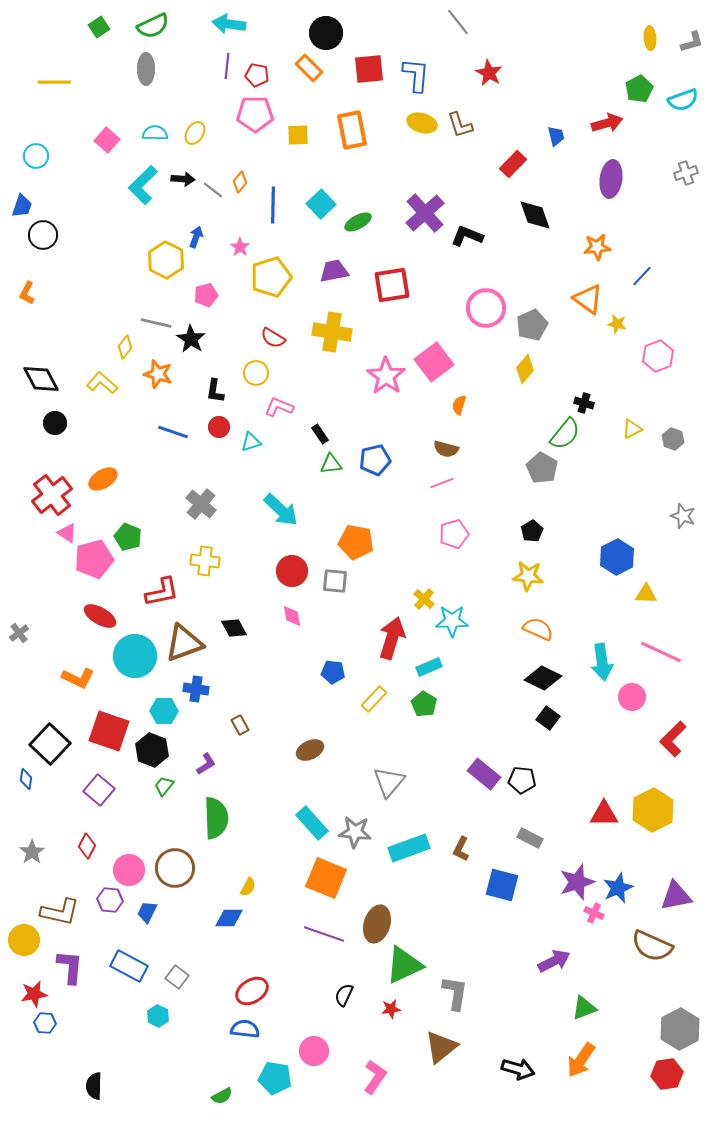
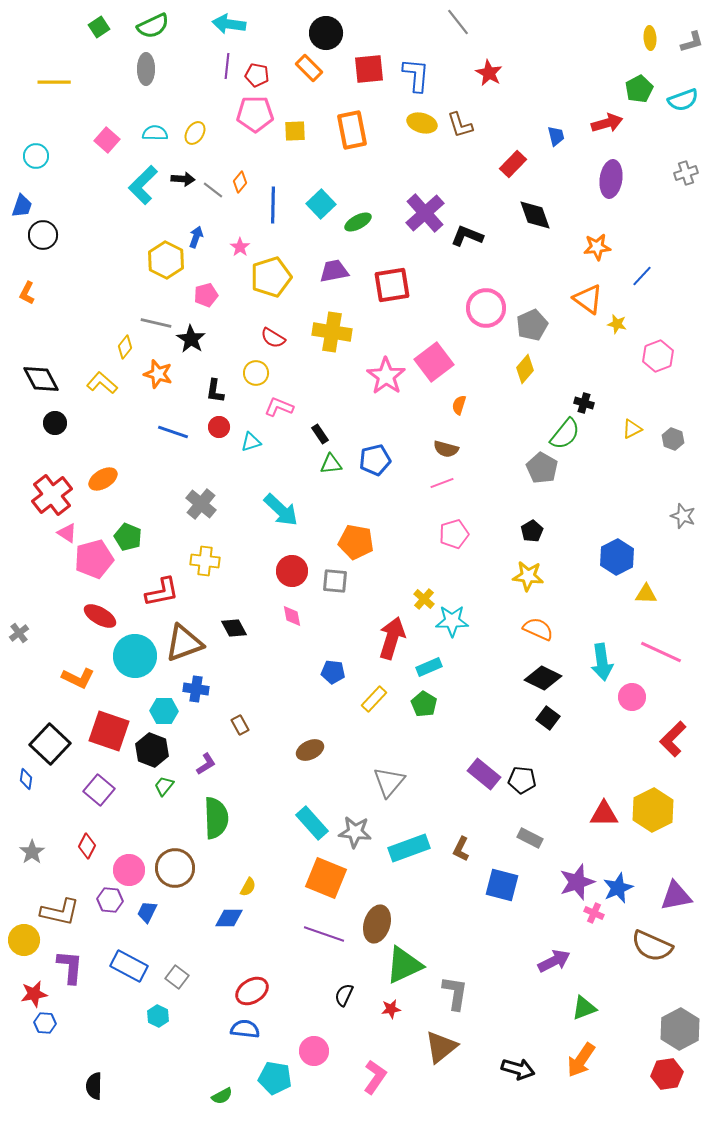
yellow square at (298, 135): moved 3 px left, 4 px up
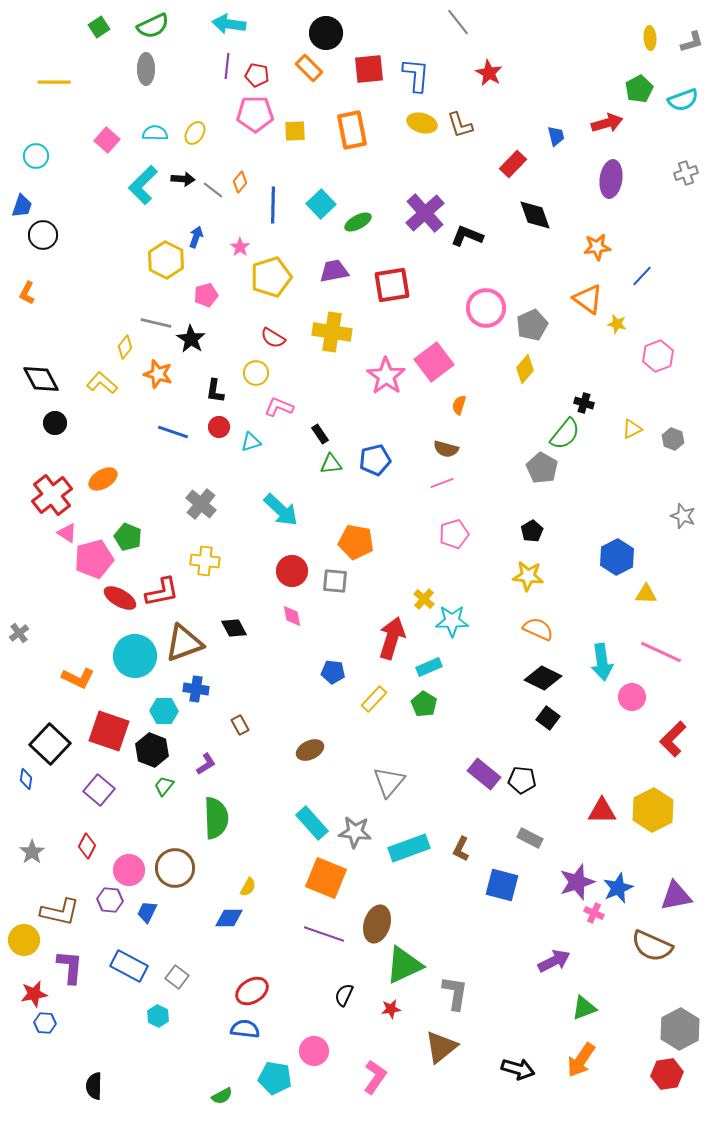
red ellipse at (100, 616): moved 20 px right, 18 px up
red triangle at (604, 814): moved 2 px left, 3 px up
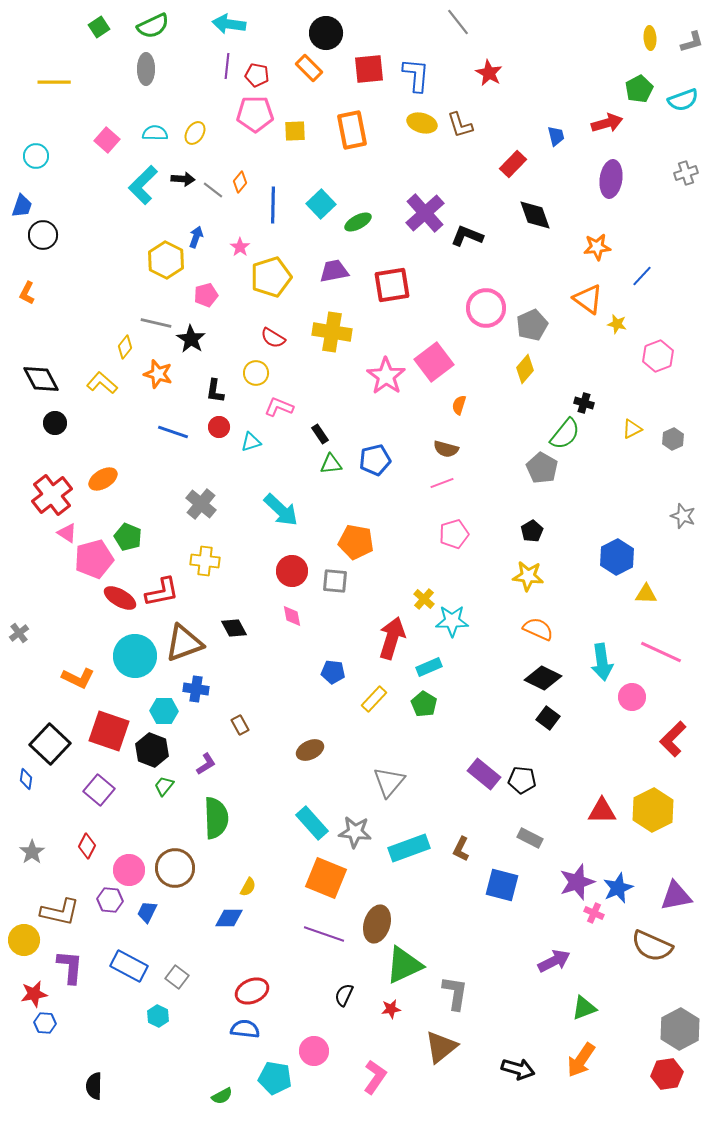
gray hexagon at (673, 439): rotated 15 degrees clockwise
red ellipse at (252, 991): rotated 8 degrees clockwise
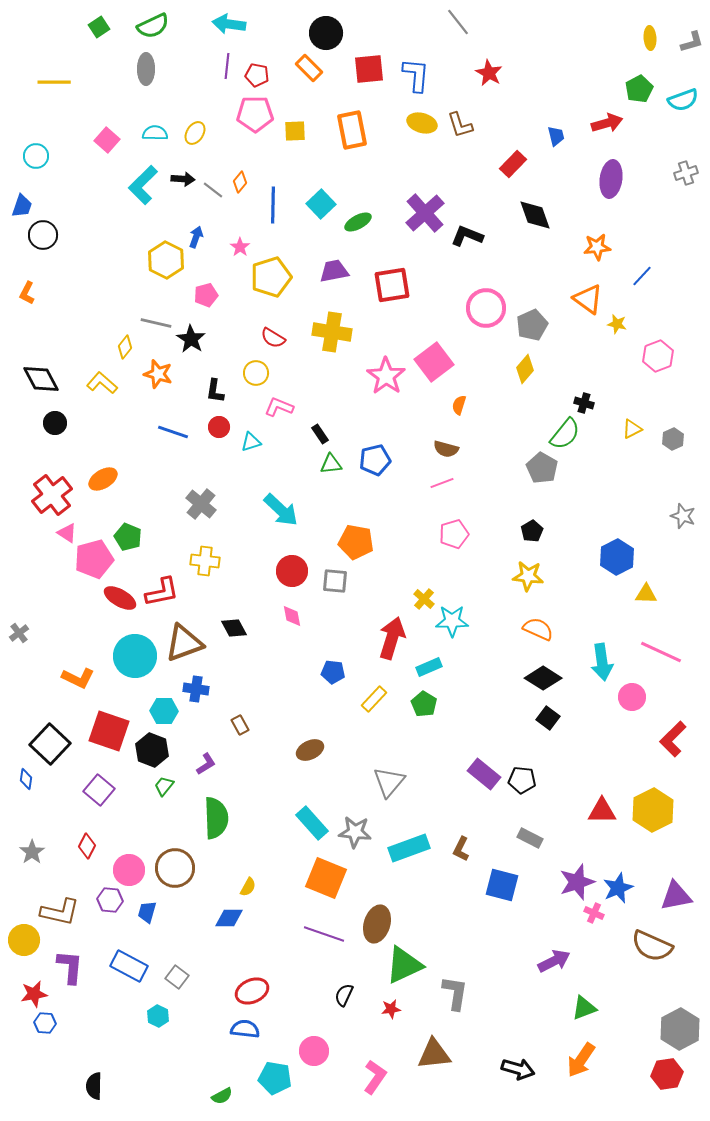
black diamond at (543, 678): rotated 6 degrees clockwise
blue trapezoid at (147, 912): rotated 10 degrees counterclockwise
brown triangle at (441, 1047): moved 7 px left, 7 px down; rotated 33 degrees clockwise
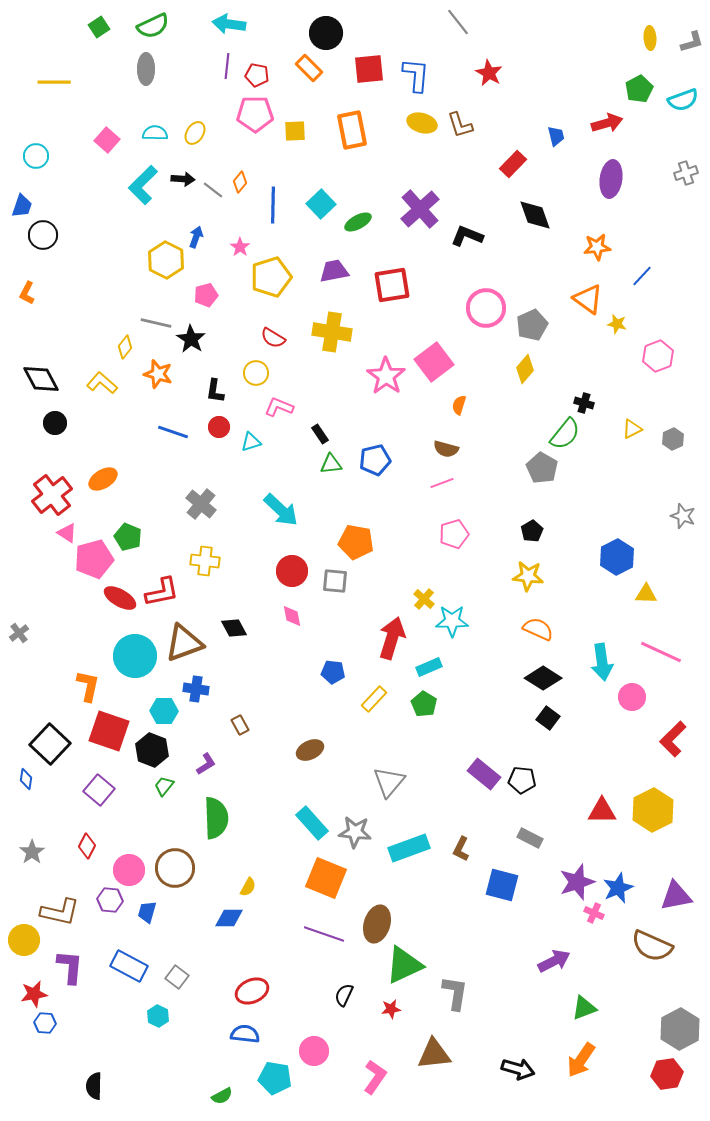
purple cross at (425, 213): moved 5 px left, 4 px up
orange L-shape at (78, 678): moved 10 px right, 8 px down; rotated 104 degrees counterclockwise
blue semicircle at (245, 1029): moved 5 px down
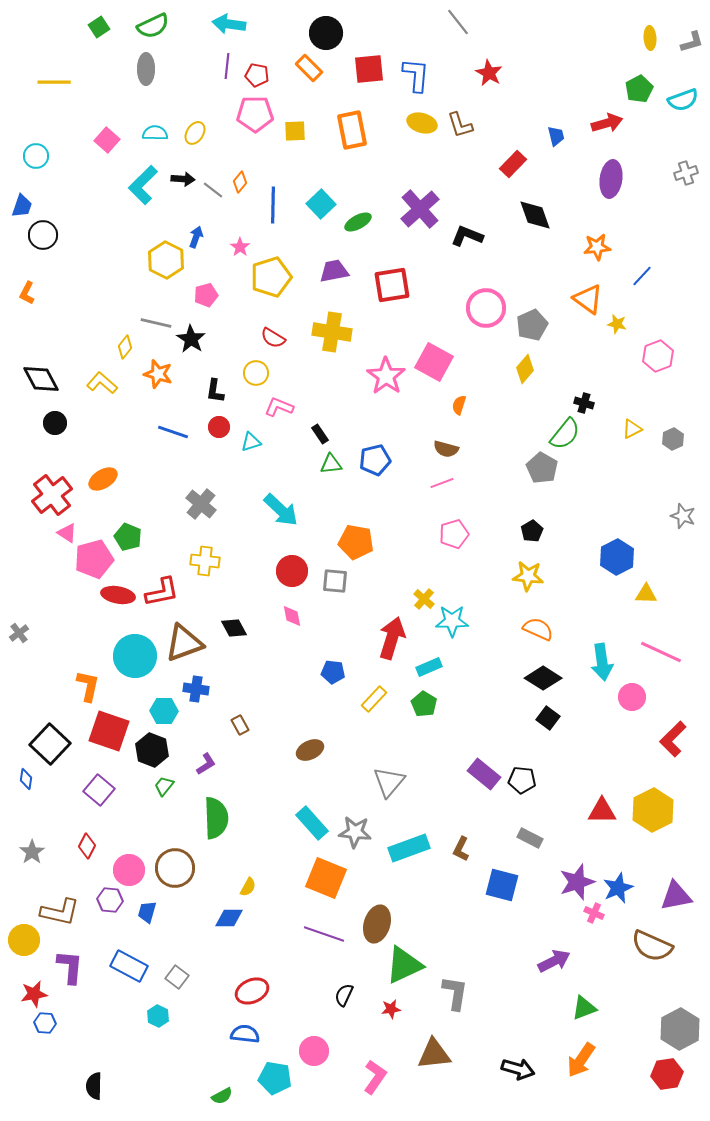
pink square at (434, 362): rotated 24 degrees counterclockwise
red ellipse at (120, 598): moved 2 px left, 3 px up; rotated 20 degrees counterclockwise
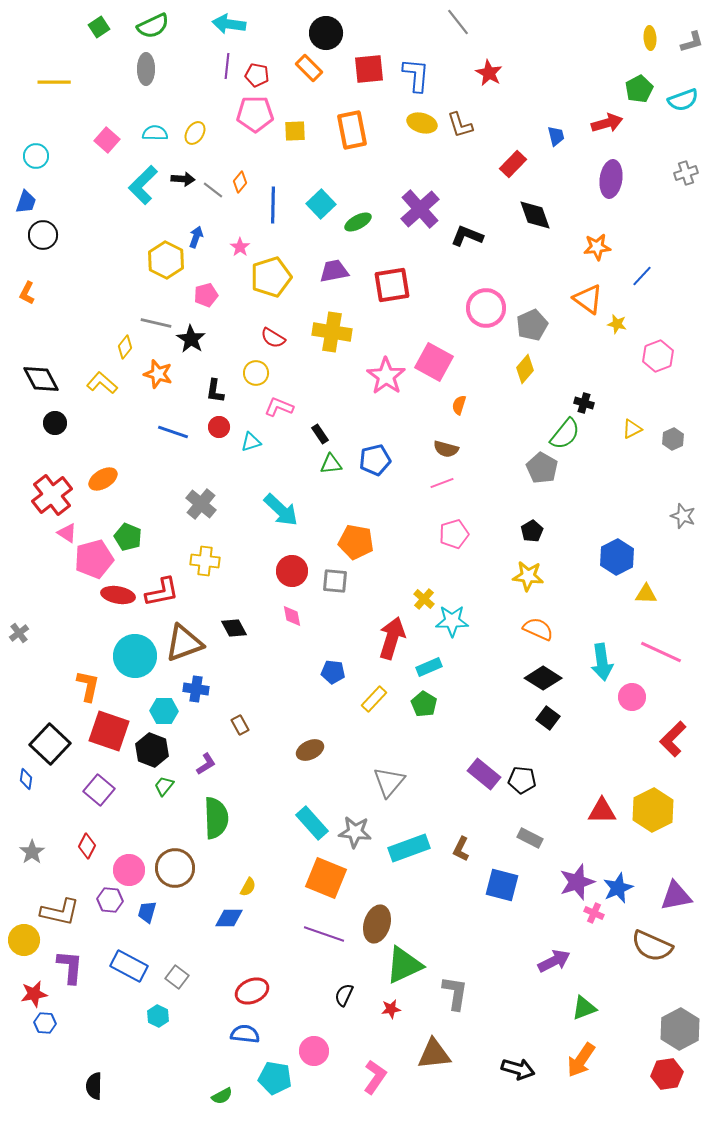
blue trapezoid at (22, 206): moved 4 px right, 4 px up
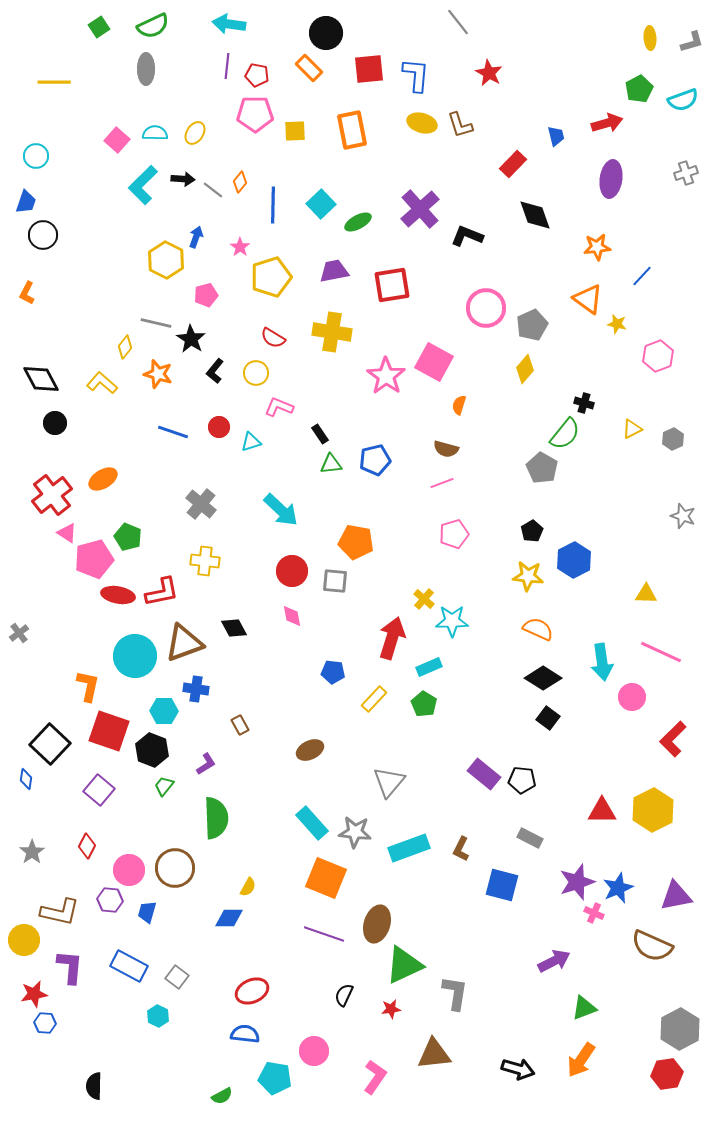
pink square at (107, 140): moved 10 px right
black L-shape at (215, 391): moved 20 px up; rotated 30 degrees clockwise
blue hexagon at (617, 557): moved 43 px left, 3 px down
